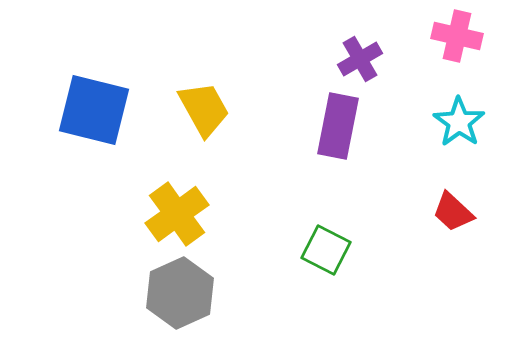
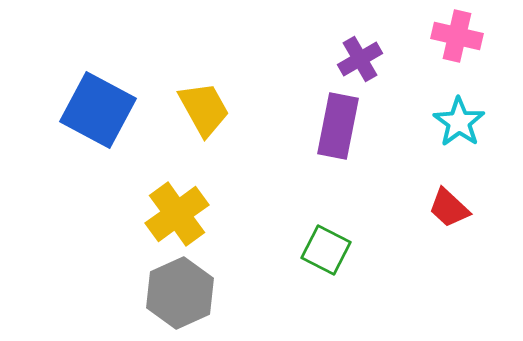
blue square: moved 4 px right; rotated 14 degrees clockwise
red trapezoid: moved 4 px left, 4 px up
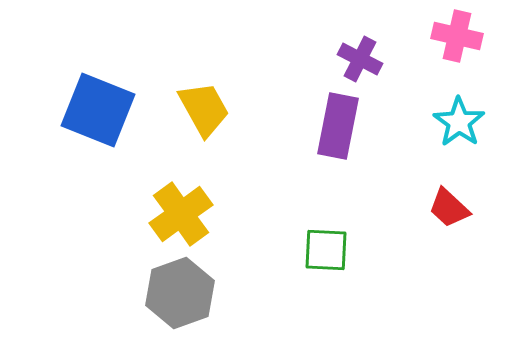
purple cross: rotated 33 degrees counterclockwise
blue square: rotated 6 degrees counterclockwise
yellow cross: moved 4 px right
green square: rotated 24 degrees counterclockwise
gray hexagon: rotated 4 degrees clockwise
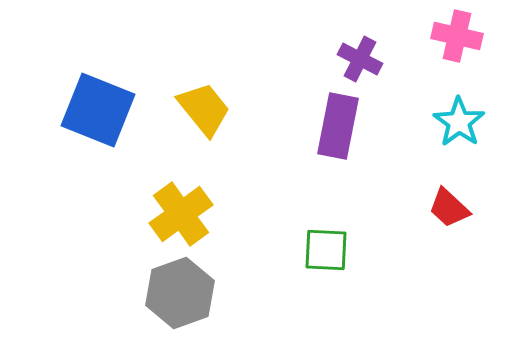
yellow trapezoid: rotated 10 degrees counterclockwise
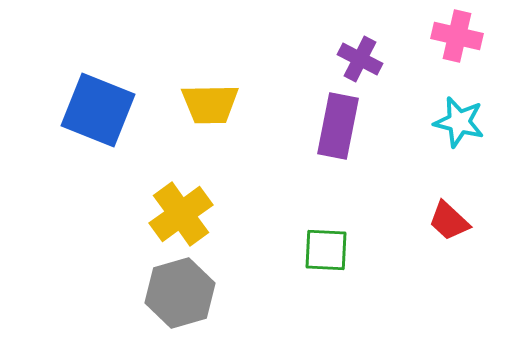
yellow trapezoid: moved 6 px right, 5 px up; rotated 128 degrees clockwise
cyan star: rotated 21 degrees counterclockwise
red trapezoid: moved 13 px down
gray hexagon: rotated 4 degrees clockwise
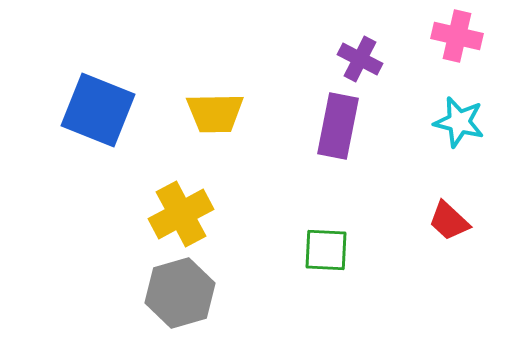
yellow trapezoid: moved 5 px right, 9 px down
yellow cross: rotated 8 degrees clockwise
